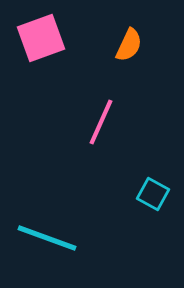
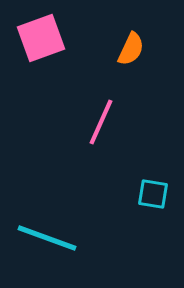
orange semicircle: moved 2 px right, 4 px down
cyan square: rotated 20 degrees counterclockwise
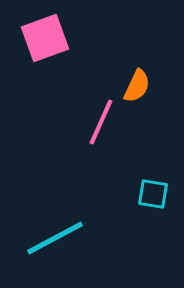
pink square: moved 4 px right
orange semicircle: moved 6 px right, 37 px down
cyan line: moved 8 px right; rotated 48 degrees counterclockwise
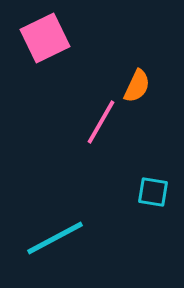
pink square: rotated 6 degrees counterclockwise
pink line: rotated 6 degrees clockwise
cyan square: moved 2 px up
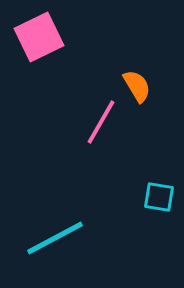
pink square: moved 6 px left, 1 px up
orange semicircle: rotated 56 degrees counterclockwise
cyan square: moved 6 px right, 5 px down
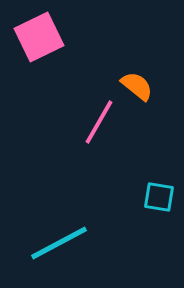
orange semicircle: rotated 20 degrees counterclockwise
pink line: moved 2 px left
cyan line: moved 4 px right, 5 px down
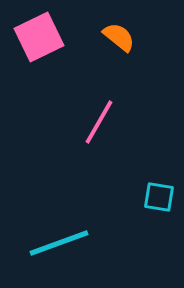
orange semicircle: moved 18 px left, 49 px up
cyan line: rotated 8 degrees clockwise
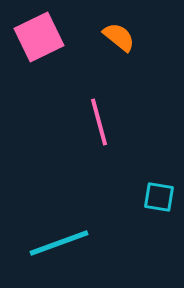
pink line: rotated 45 degrees counterclockwise
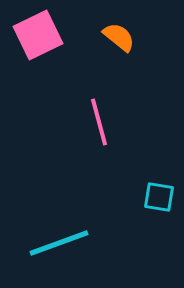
pink square: moved 1 px left, 2 px up
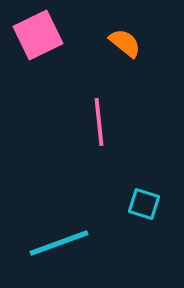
orange semicircle: moved 6 px right, 6 px down
pink line: rotated 9 degrees clockwise
cyan square: moved 15 px left, 7 px down; rotated 8 degrees clockwise
